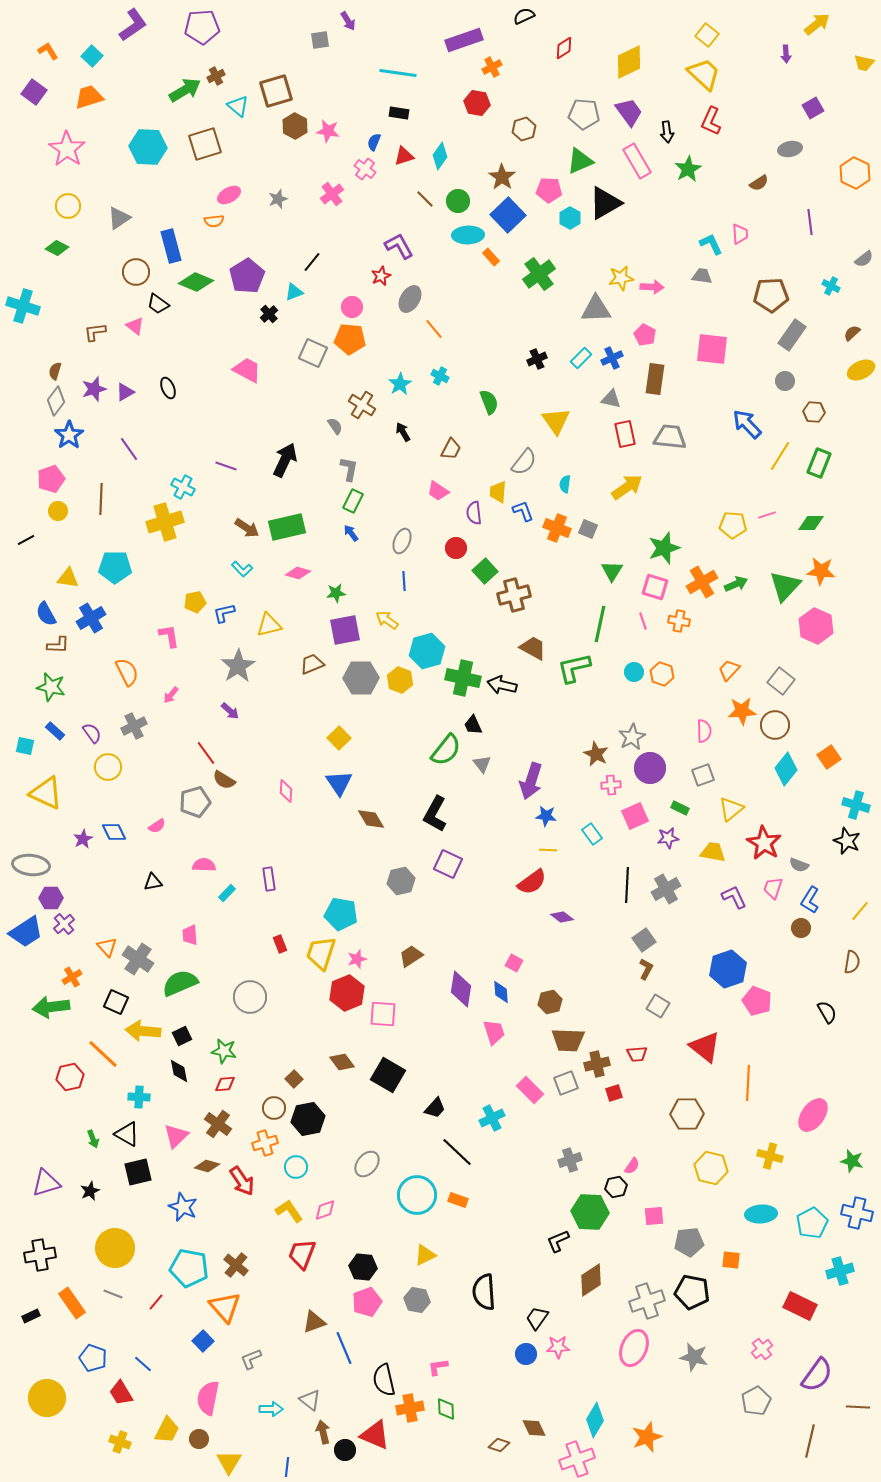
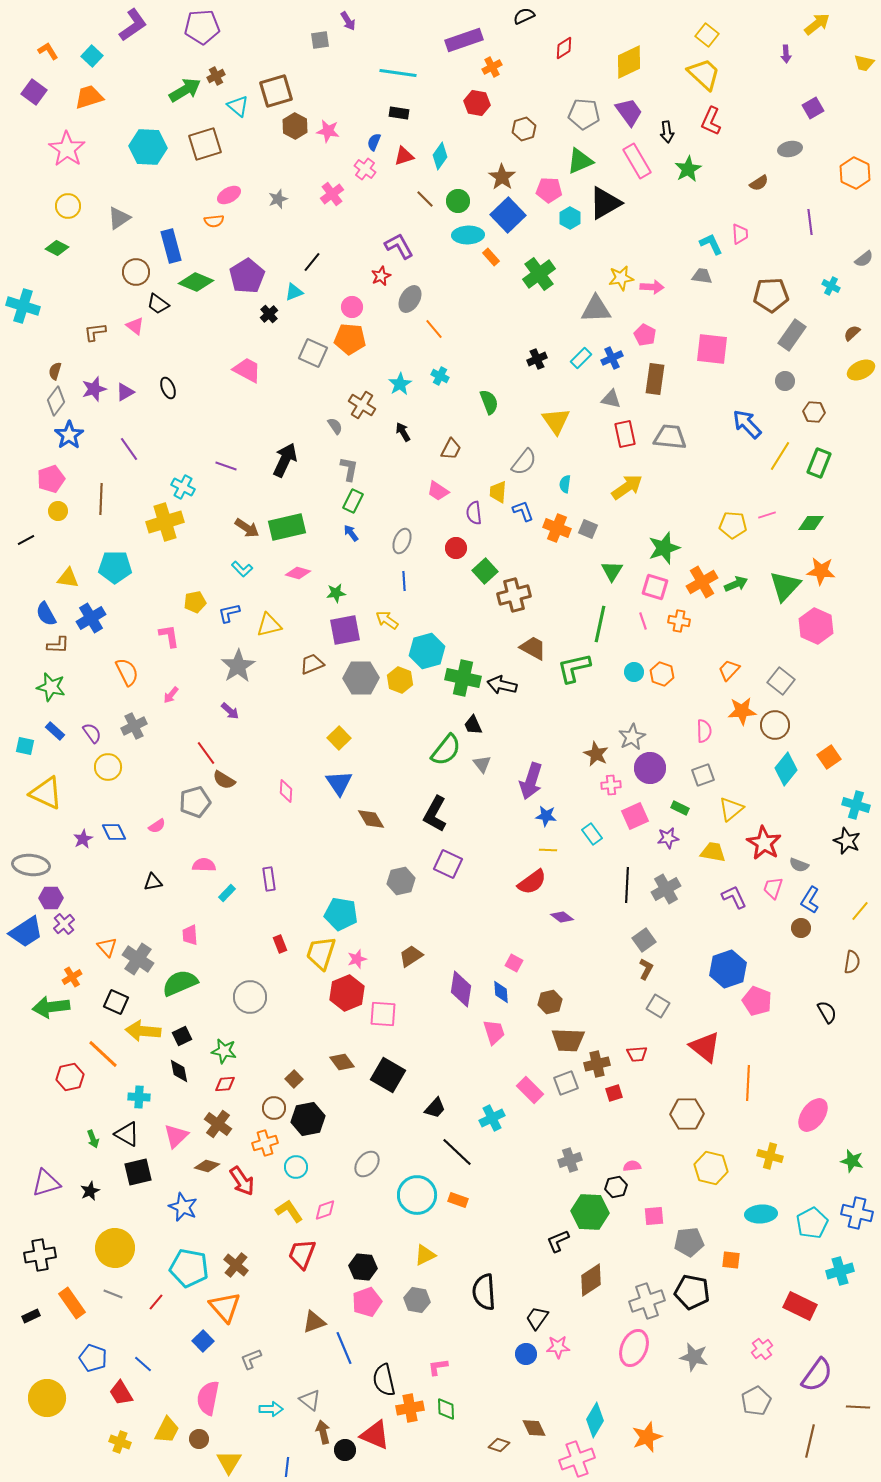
blue L-shape at (224, 613): moved 5 px right
pink semicircle at (632, 1166): rotated 132 degrees counterclockwise
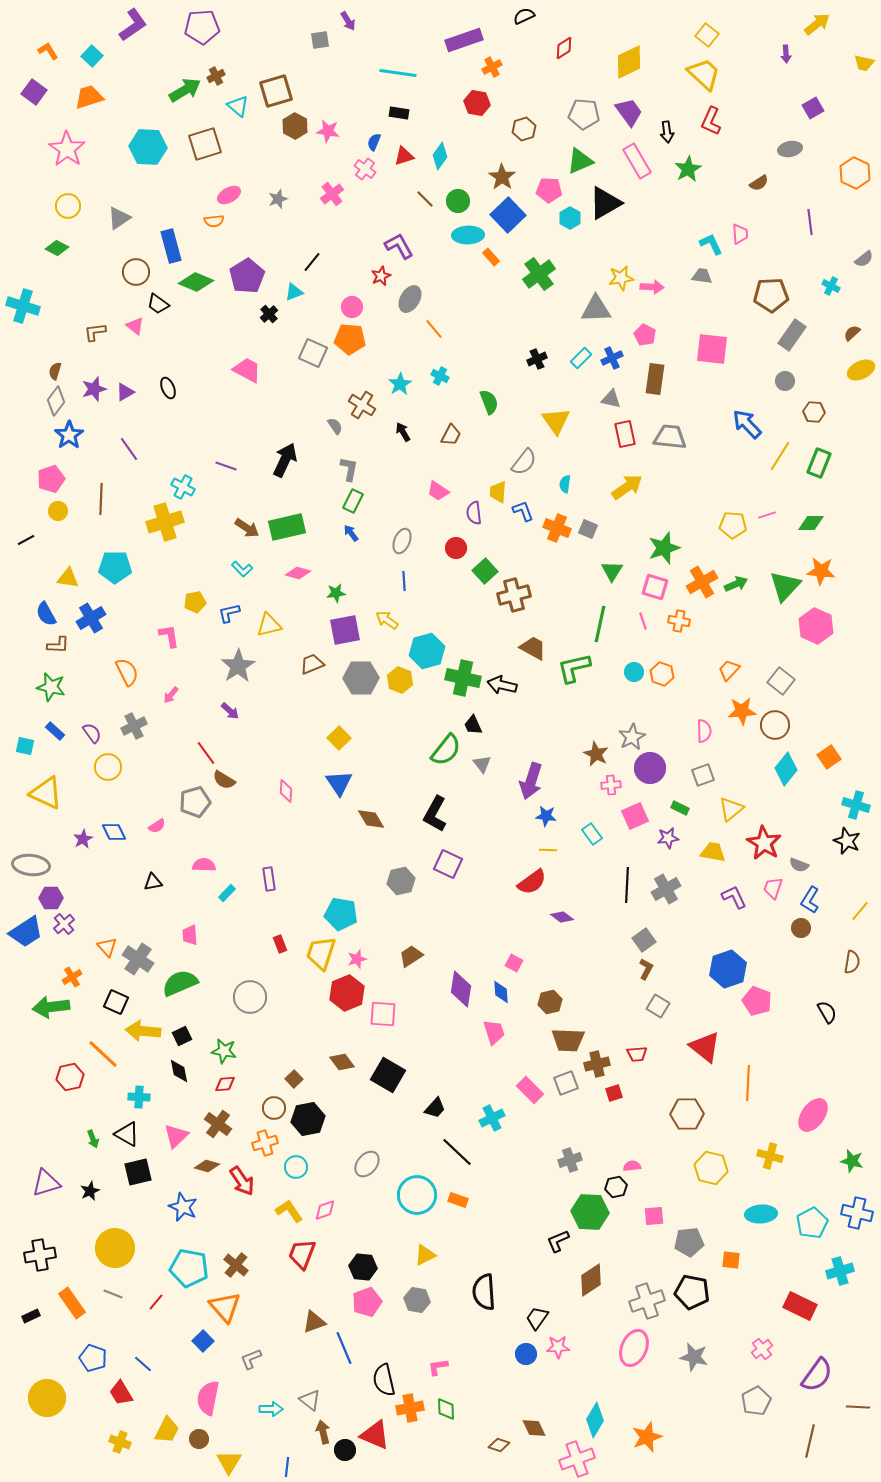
brown trapezoid at (451, 449): moved 14 px up
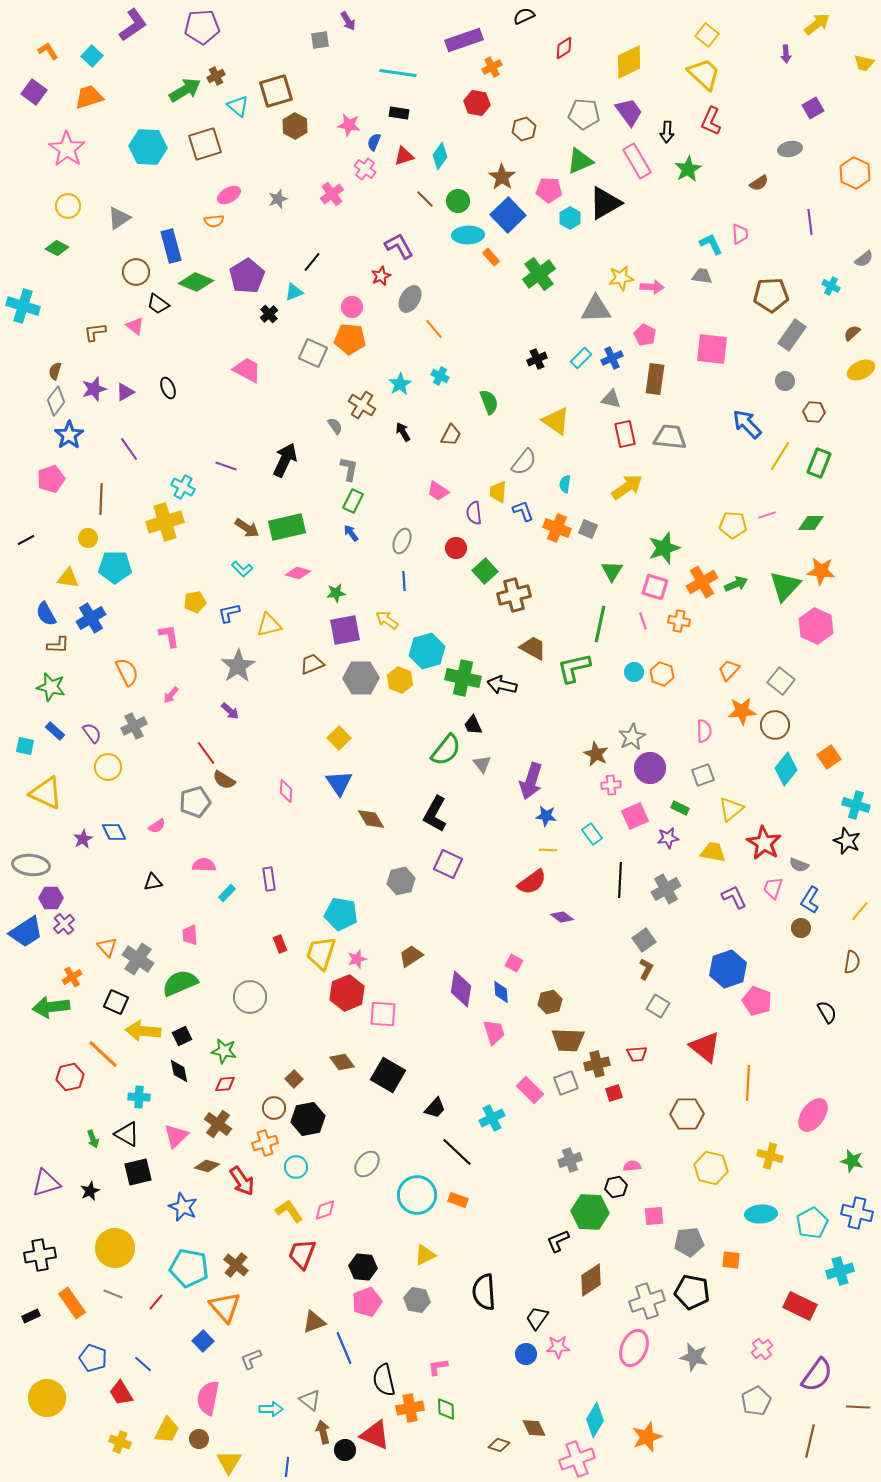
pink star at (328, 131): moved 21 px right, 6 px up
black arrow at (667, 132): rotated 10 degrees clockwise
yellow triangle at (556, 421): rotated 20 degrees counterclockwise
yellow circle at (58, 511): moved 30 px right, 27 px down
black line at (627, 885): moved 7 px left, 5 px up
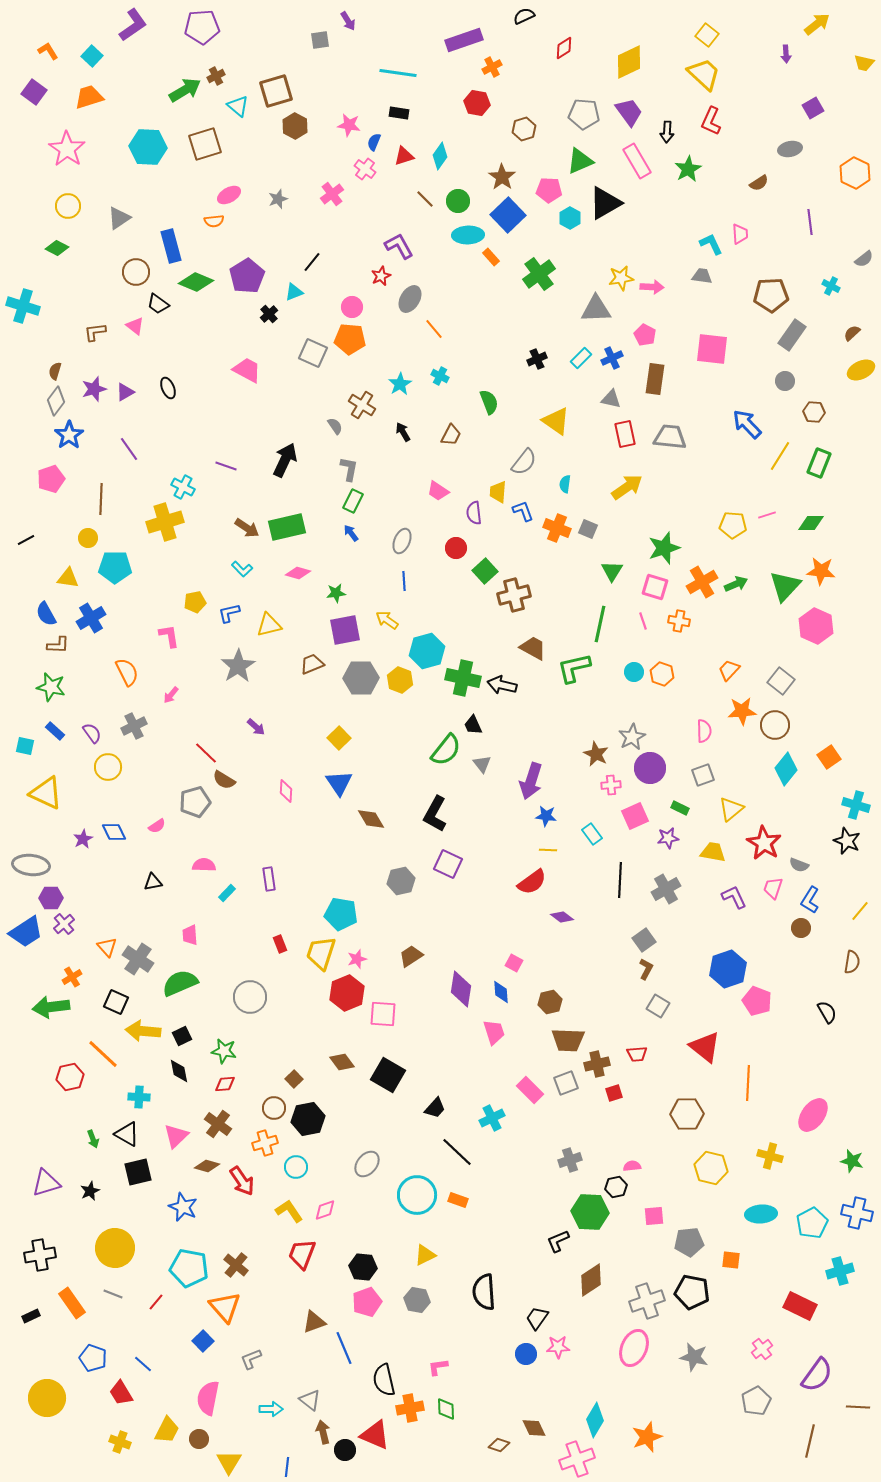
purple arrow at (230, 711): moved 26 px right, 16 px down
red line at (206, 753): rotated 10 degrees counterclockwise
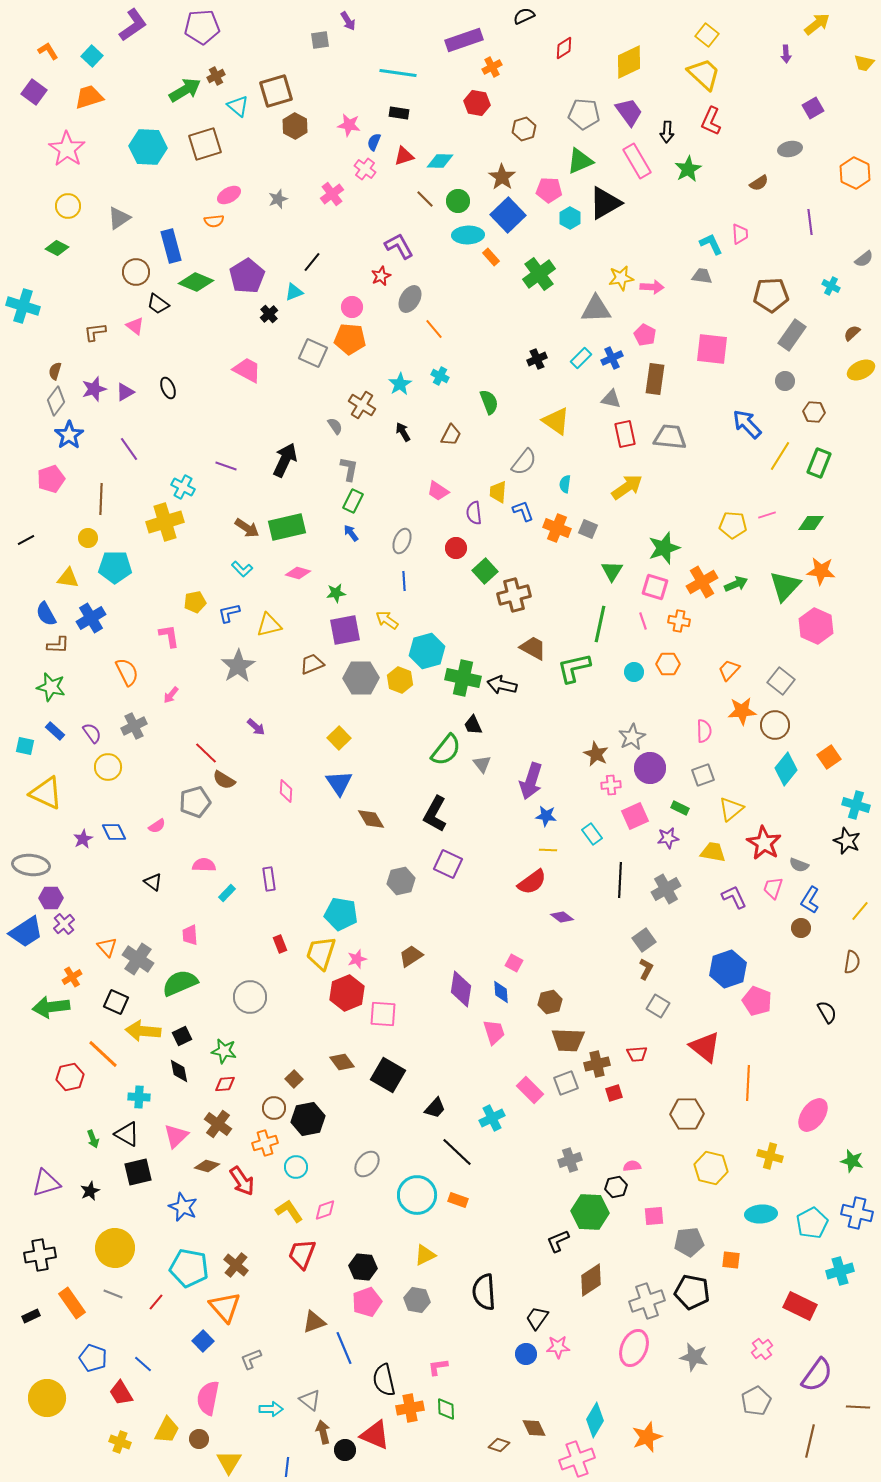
cyan diamond at (440, 156): moved 5 px down; rotated 56 degrees clockwise
orange hexagon at (662, 674): moved 6 px right, 10 px up; rotated 20 degrees counterclockwise
black triangle at (153, 882): rotated 48 degrees clockwise
